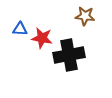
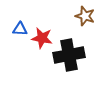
brown star: rotated 12 degrees clockwise
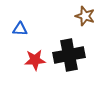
red star: moved 7 px left, 22 px down; rotated 15 degrees counterclockwise
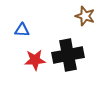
blue triangle: moved 2 px right, 1 px down
black cross: moved 1 px left
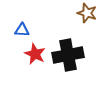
brown star: moved 2 px right, 3 px up
red star: moved 6 px up; rotated 30 degrees clockwise
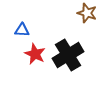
black cross: rotated 20 degrees counterclockwise
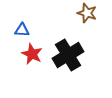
red star: moved 3 px left
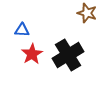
red star: rotated 15 degrees clockwise
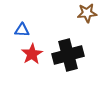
brown star: rotated 24 degrees counterclockwise
black cross: rotated 16 degrees clockwise
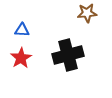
red star: moved 11 px left, 4 px down
